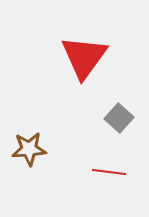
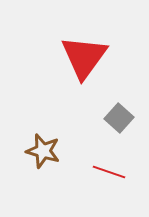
brown star: moved 14 px right, 2 px down; rotated 20 degrees clockwise
red line: rotated 12 degrees clockwise
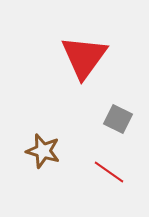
gray square: moved 1 px left, 1 px down; rotated 16 degrees counterclockwise
red line: rotated 16 degrees clockwise
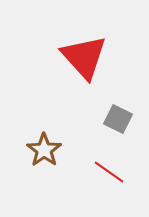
red triangle: rotated 18 degrees counterclockwise
brown star: moved 1 px right, 1 px up; rotated 20 degrees clockwise
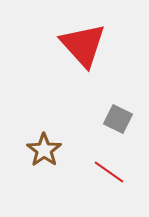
red triangle: moved 1 px left, 12 px up
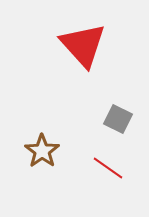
brown star: moved 2 px left, 1 px down
red line: moved 1 px left, 4 px up
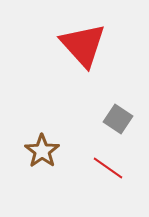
gray square: rotated 8 degrees clockwise
